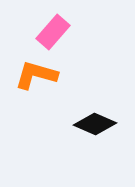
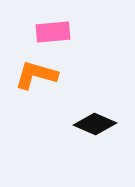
pink rectangle: rotated 44 degrees clockwise
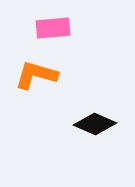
pink rectangle: moved 4 px up
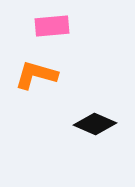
pink rectangle: moved 1 px left, 2 px up
